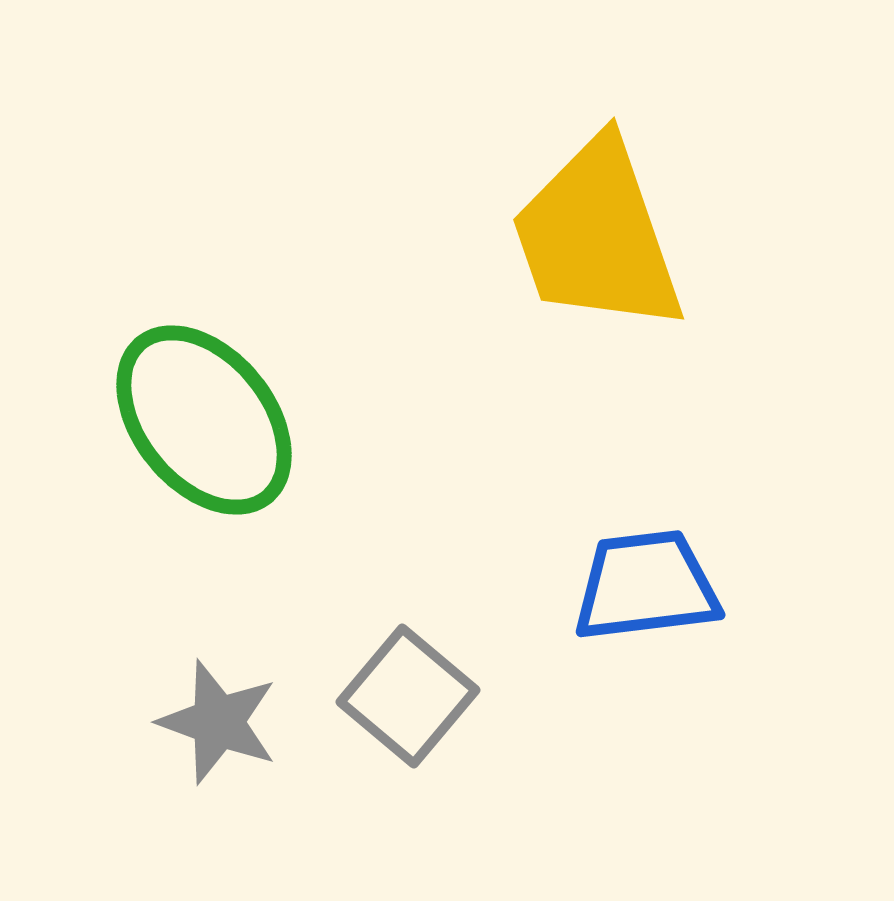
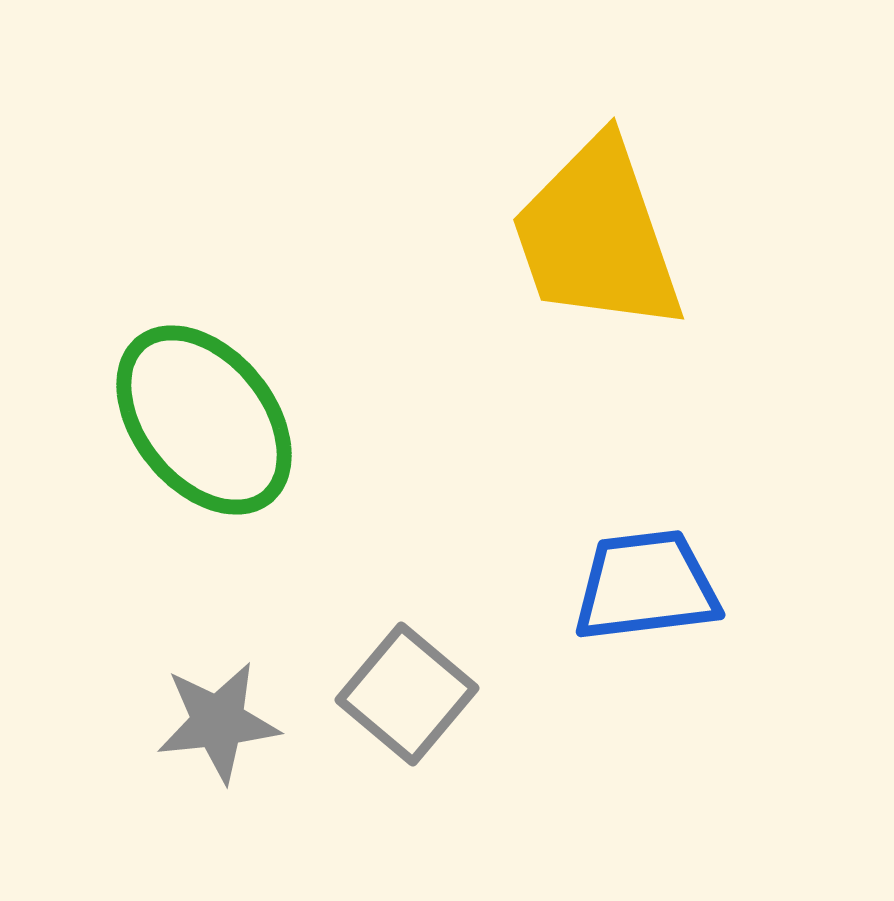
gray square: moved 1 px left, 2 px up
gray star: rotated 26 degrees counterclockwise
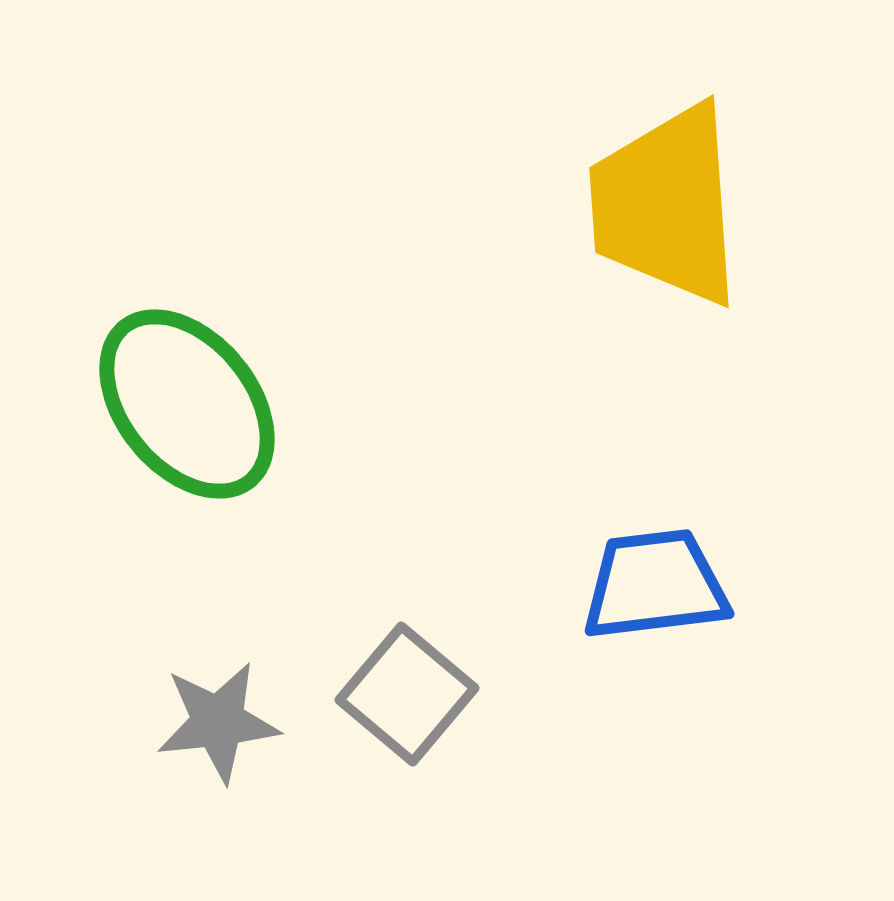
yellow trapezoid: moved 69 px right, 31 px up; rotated 15 degrees clockwise
green ellipse: moved 17 px left, 16 px up
blue trapezoid: moved 9 px right, 1 px up
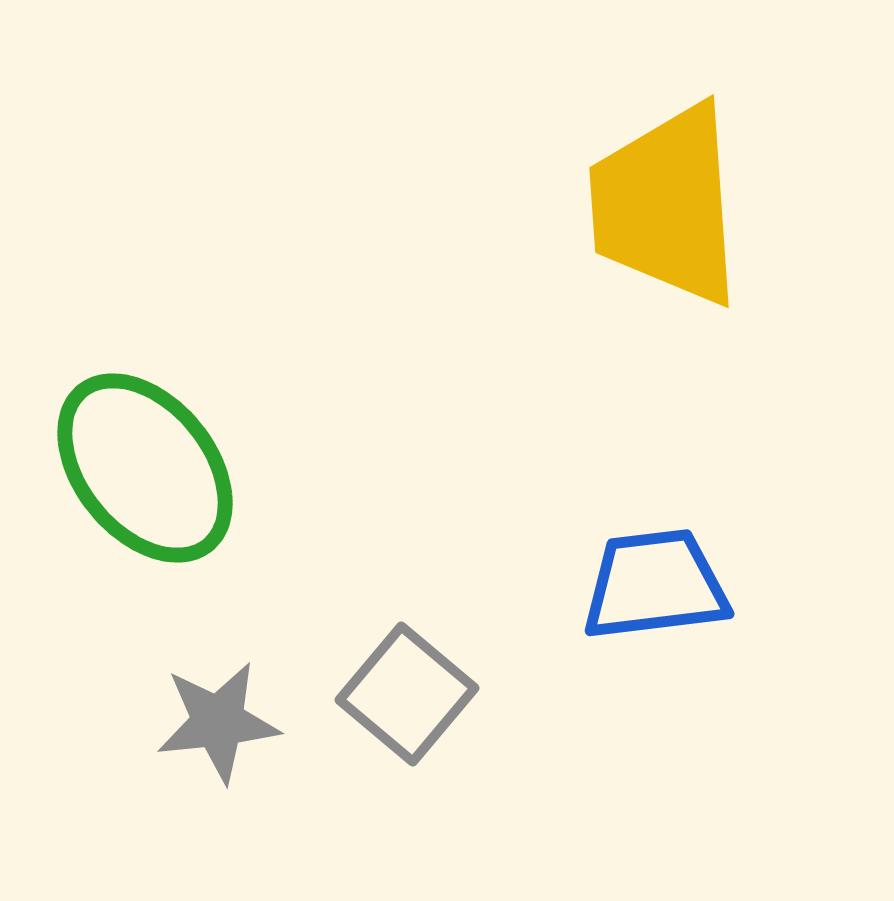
green ellipse: moved 42 px left, 64 px down
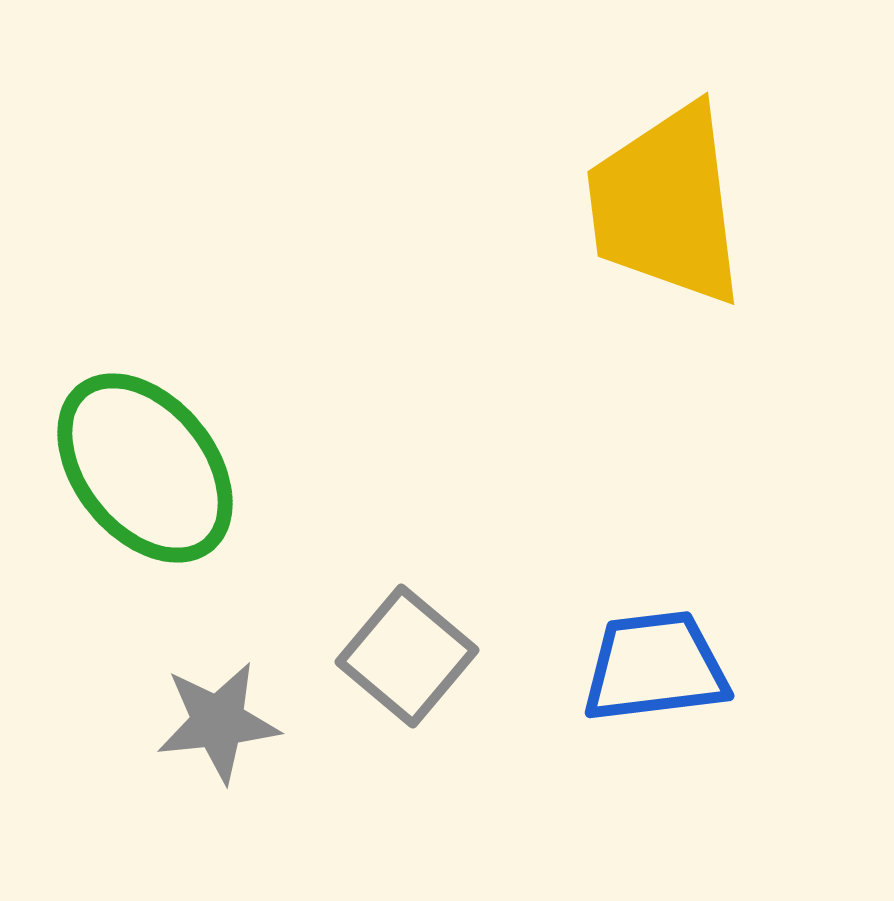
yellow trapezoid: rotated 3 degrees counterclockwise
blue trapezoid: moved 82 px down
gray square: moved 38 px up
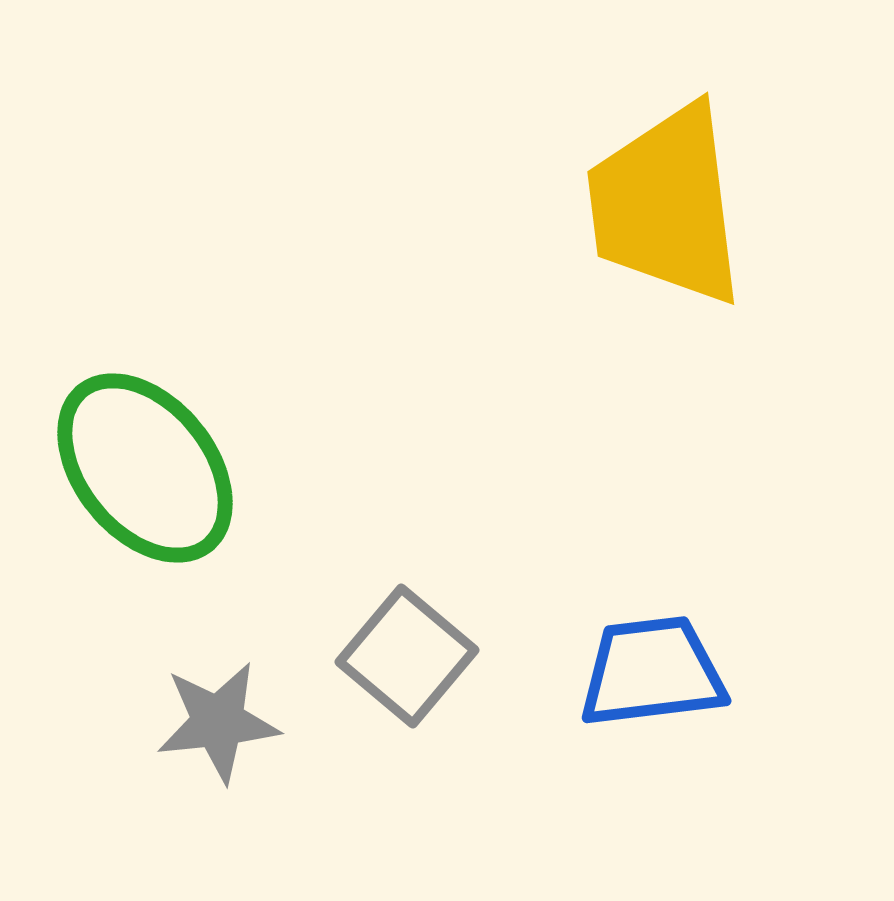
blue trapezoid: moved 3 px left, 5 px down
